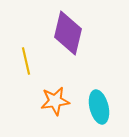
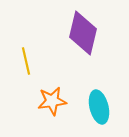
purple diamond: moved 15 px right
orange star: moved 3 px left
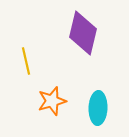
orange star: rotated 8 degrees counterclockwise
cyan ellipse: moved 1 px left, 1 px down; rotated 16 degrees clockwise
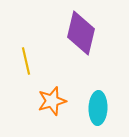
purple diamond: moved 2 px left
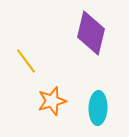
purple diamond: moved 10 px right
yellow line: rotated 24 degrees counterclockwise
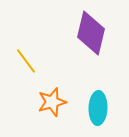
orange star: moved 1 px down
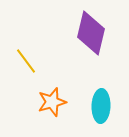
cyan ellipse: moved 3 px right, 2 px up
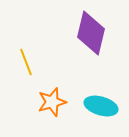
yellow line: moved 1 px down; rotated 16 degrees clockwise
cyan ellipse: rotated 76 degrees counterclockwise
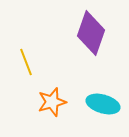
purple diamond: rotated 6 degrees clockwise
cyan ellipse: moved 2 px right, 2 px up
